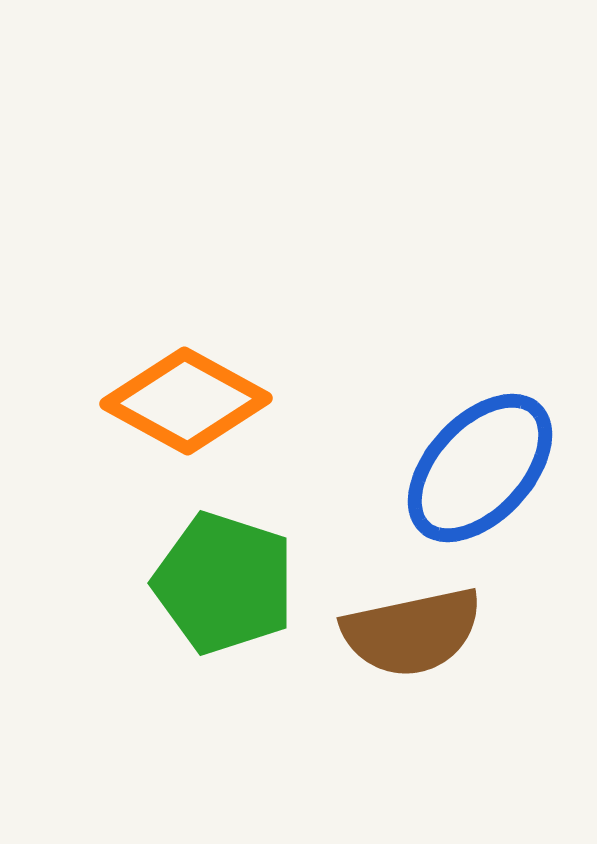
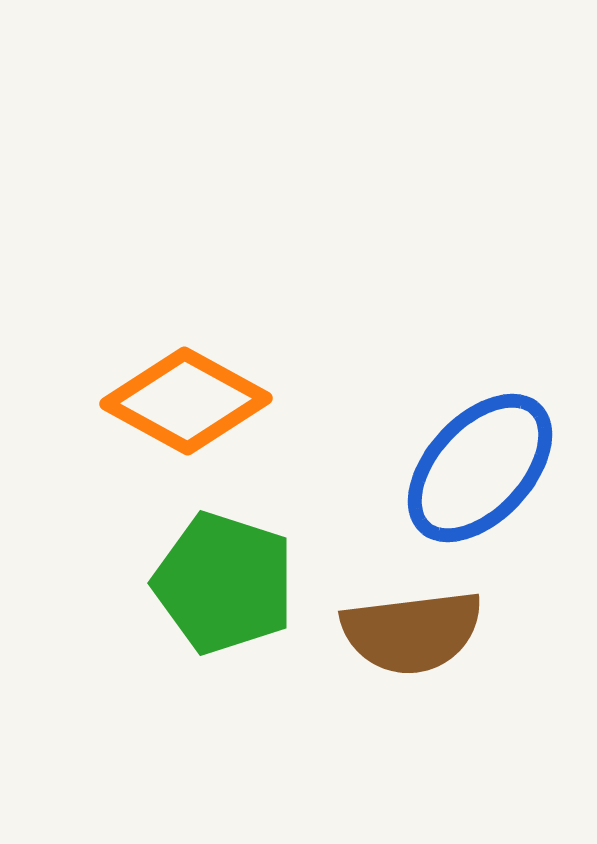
brown semicircle: rotated 5 degrees clockwise
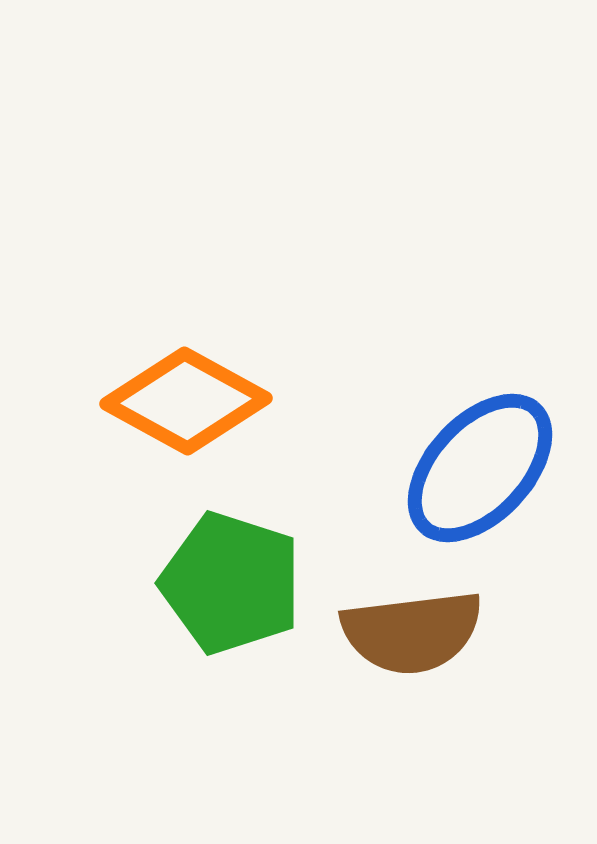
green pentagon: moved 7 px right
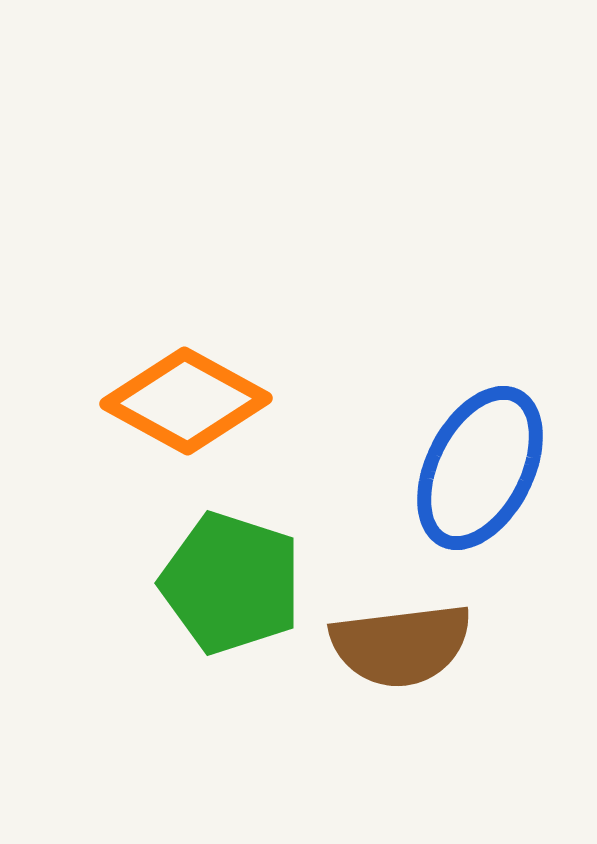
blue ellipse: rotated 16 degrees counterclockwise
brown semicircle: moved 11 px left, 13 px down
